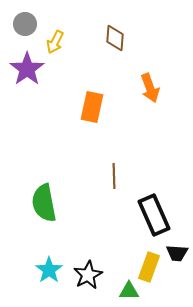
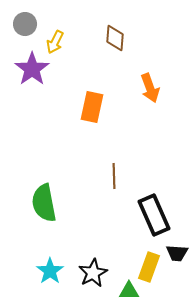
purple star: moved 5 px right
cyan star: moved 1 px right, 1 px down
black star: moved 5 px right, 2 px up
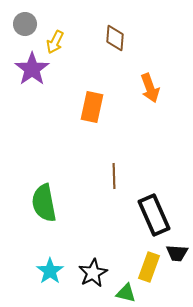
green triangle: moved 3 px left, 2 px down; rotated 15 degrees clockwise
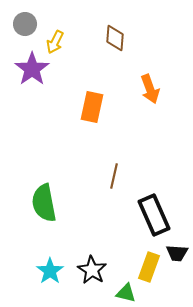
orange arrow: moved 1 px down
brown line: rotated 15 degrees clockwise
black star: moved 1 px left, 3 px up; rotated 12 degrees counterclockwise
